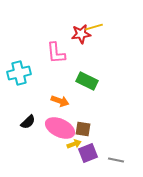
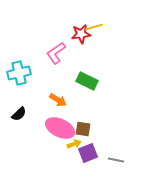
pink L-shape: rotated 60 degrees clockwise
orange arrow: moved 2 px left, 1 px up; rotated 12 degrees clockwise
black semicircle: moved 9 px left, 8 px up
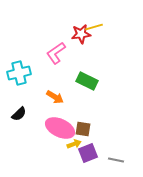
orange arrow: moved 3 px left, 3 px up
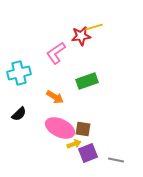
red star: moved 2 px down
green rectangle: rotated 45 degrees counterclockwise
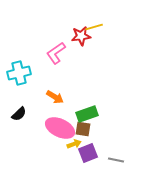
green rectangle: moved 33 px down
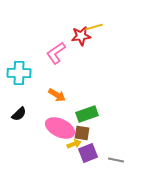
cyan cross: rotated 15 degrees clockwise
orange arrow: moved 2 px right, 2 px up
brown square: moved 1 px left, 4 px down
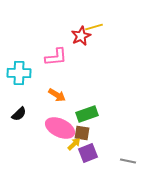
red star: rotated 18 degrees counterclockwise
pink L-shape: moved 4 px down; rotated 150 degrees counterclockwise
yellow arrow: rotated 24 degrees counterclockwise
gray line: moved 12 px right, 1 px down
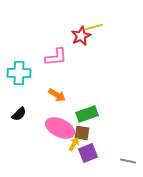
yellow arrow: rotated 16 degrees counterclockwise
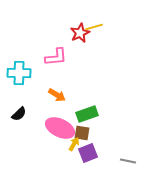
red star: moved 1 px left, 3 px up
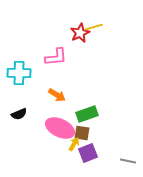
black semicircle: rotated 21 degrees clockwise
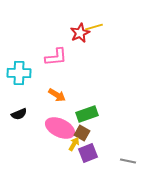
brown square: rotated 21 degrees clockwise
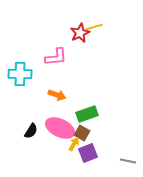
cyan cross: moved 1 px right, 1 px down
orange arrow: rotated 12 degrees counterclockwise
black semicircle: moved 12 px right, 17 px down; rotated 35 degrees counterclockwise
